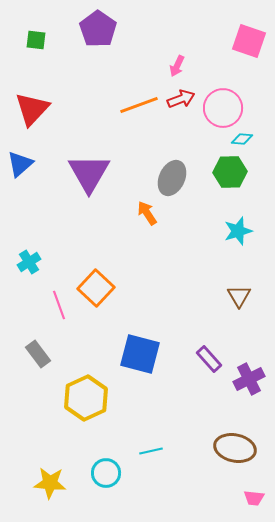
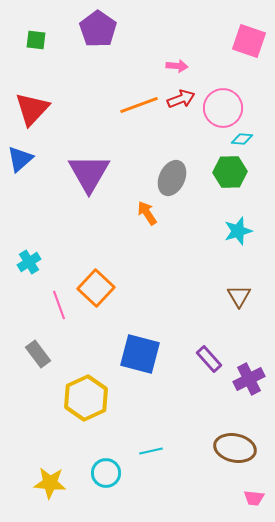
pink arrow: rotated 110 degrees counterclockwise
blue triangle: moved 5 px up
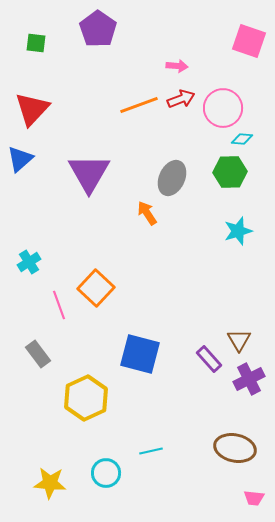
green square: moved 3 px down
brown triangle: moved 44 px down
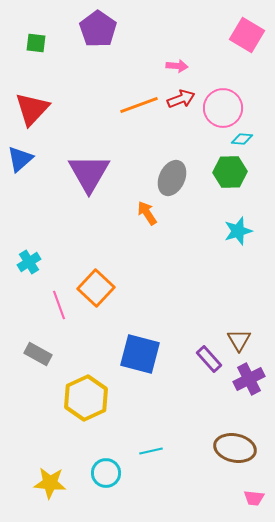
pink square: moved 2 px left, 6 px up; rotated 12 degrees clockwise
gray rectangle: rotated 24 degrees counterclockwise
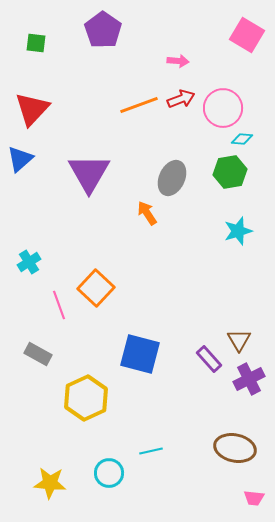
purple pentagon: moved 5 px right, 1 px down
pink arrow: moved 1 px right, 5 px up
green hexagon: rotated 8 degrees counterclockwise
cyan circle: moved 3 px right
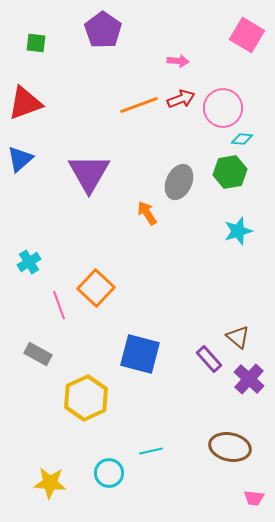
red triangle: moved 7 px left, 6 px up; rotated 27 degrees clockwise
gray ellipse: moved 7 px right, 4 px down
brown triangle: moved 1 px left, 3 px up; rotated 20 degrees counterclockwise
purple cross: rotated 20 degrees counterclockwise
brown ellipse: moved 5 px left, 1 px up
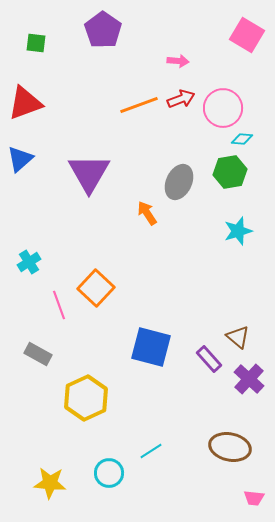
blue square: moved 11 px right, 7 px up
cyan line: rotated 20 degrees counterclockwise
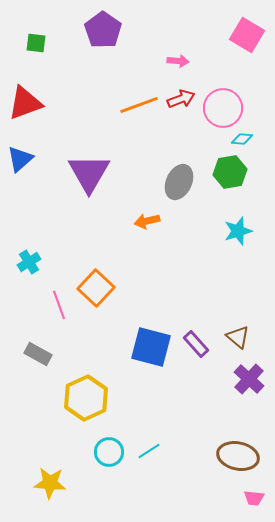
orange arrow: moved 8 px down; rotated 70 degrees counterclockwise
purple rectangle: moved 13 px left, 15 px up
brown ellipse: moved 8 px right, 9 px down
cyan line: moved 2 px left
cyan circle: moved 21 px up
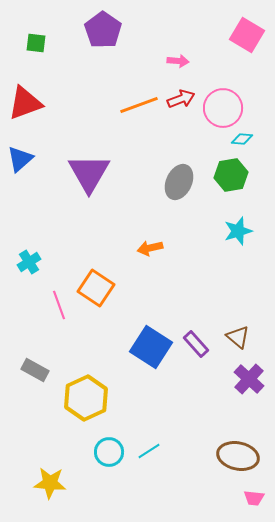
green hexagon: moved 1 px right, 3 px down
orange arrow: moved 3 px right, 27 px down
orange square: rotated 9 degrees counterclockwise
blue square: rotated 18 degrees clockwise
gray rectangle: moved 3 px left, 16 px down
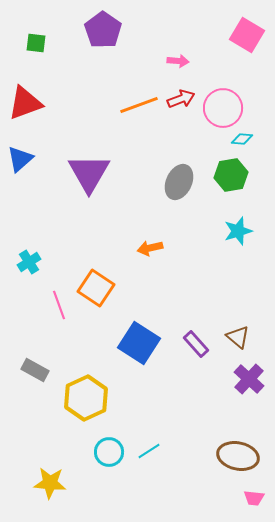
blue square: moved 12 px left, 4 px up
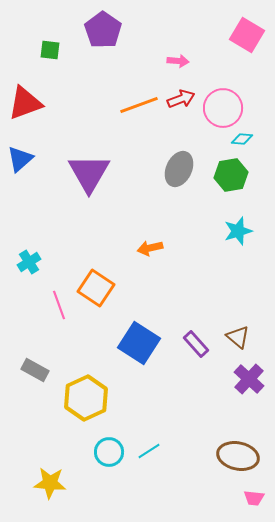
green square: moved 14 px right, 7 px down
gray ellipse: moved 13 px up
